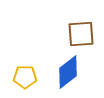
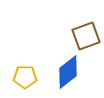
brown square: moved 5 px right, 2 px down; rotated 16 degrees counterclockwise
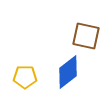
brown square: rotated 32 degrees clockwise
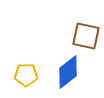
yellow pentagon: moved 1 px right, 2 px up
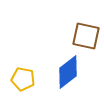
yellow pentagon: moved 3 px left, 4 px down; rotated 10 degrees clockwise
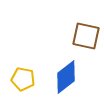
blue diamond: moved 2 px left, 5 px down
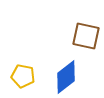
yellow pentagon: moved 3 px up
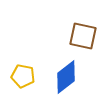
brown square: moved 3 px left
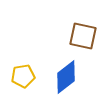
yellow pentagon: rotated 20 degrees counterclockwise
